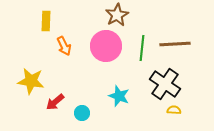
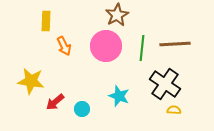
cyan circle: moved 4 px up
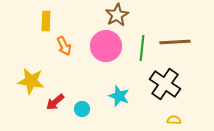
brown line: moved 2 px up
yellow semicircle: moved 10 px down
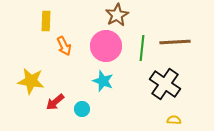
cyan star: moved 16 px left, 15 px up
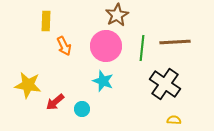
yellow star: moved 3 px left, 4 px down
